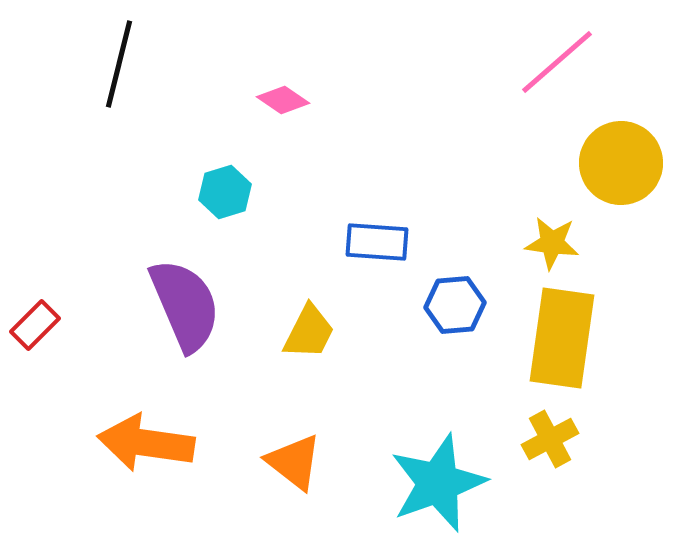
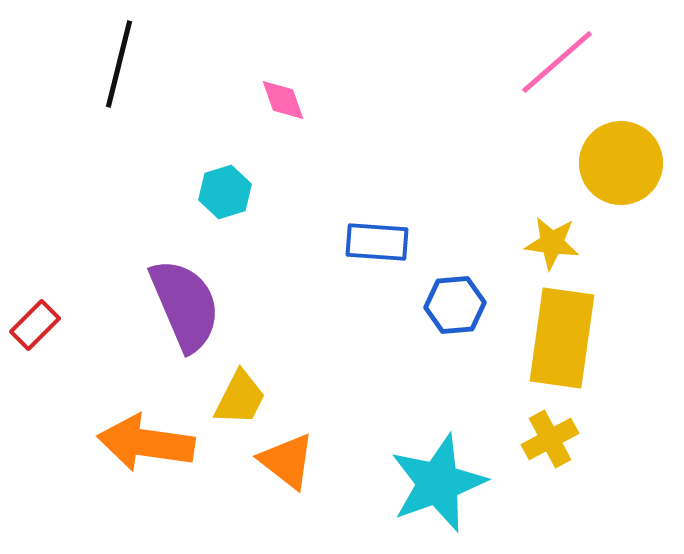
pink diamond: rotated 36 degrees clockwise
yellow trapezoid: moved 69 px left, 66 px down
orange triangle: moved 7 px left, 1 px up
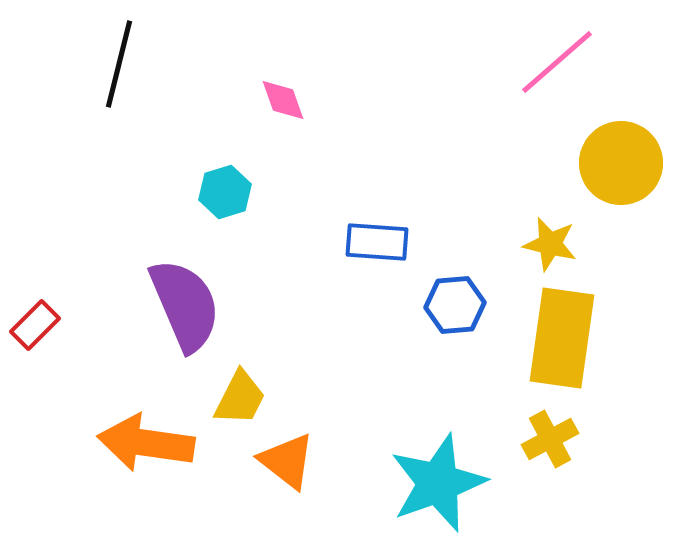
yellow star: moved 2 px left, 1 px down; rotated 6 degrees clockwise
